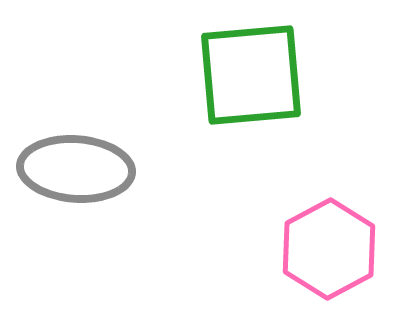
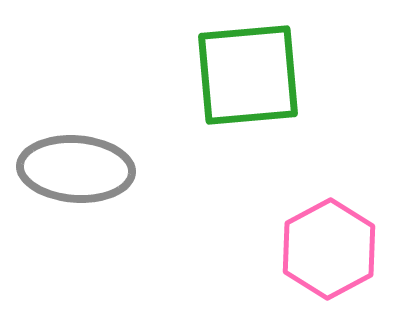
green square: moved 3 px left
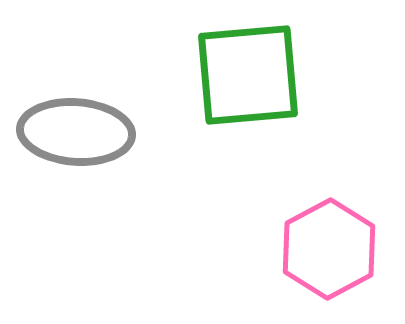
gray ellipse: moved 37 px up
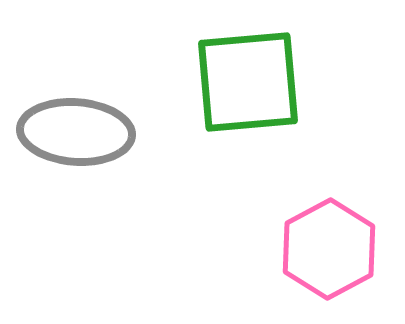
green square: moved 7 px down
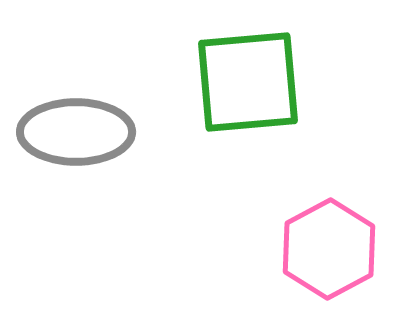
gray ellipse: rotated 4 degrees counterclockwise
